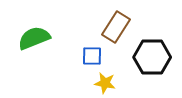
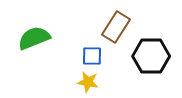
black hexagon: moved 1 px left, 1 px up
yellow star: moved 17 px left, 1 px up
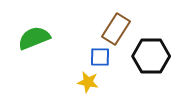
brown rectangle: moved 2 px down
blue square: moved 8 px right, 1 px down
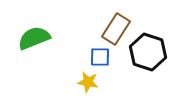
black hexagon: moved 3 px left, 4 px up; rotated 18 degrees clockwise
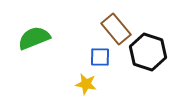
brown rectangle: rotated 72 degrees counterclockwise
yellow star: moved 2 px left, 2 px down
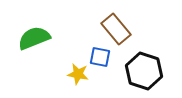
black hexagon: moved 4 px left, 19 px down
blue square: rotated 10 degrees clockwise
yellow star: moved 8 px left, 10 px up
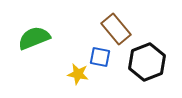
black hexagon: moved 3 px right, 9 px up; rotated 21 degrees clockwise
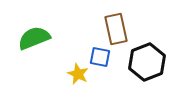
brown rectangle: rotated 28 degrees clockwise
yellow star: rotated 15 degrees clockwise
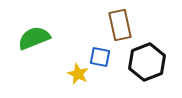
brown rectangle: moved 4 px right, 4 px up
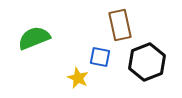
yellow star: moved 4 px down
